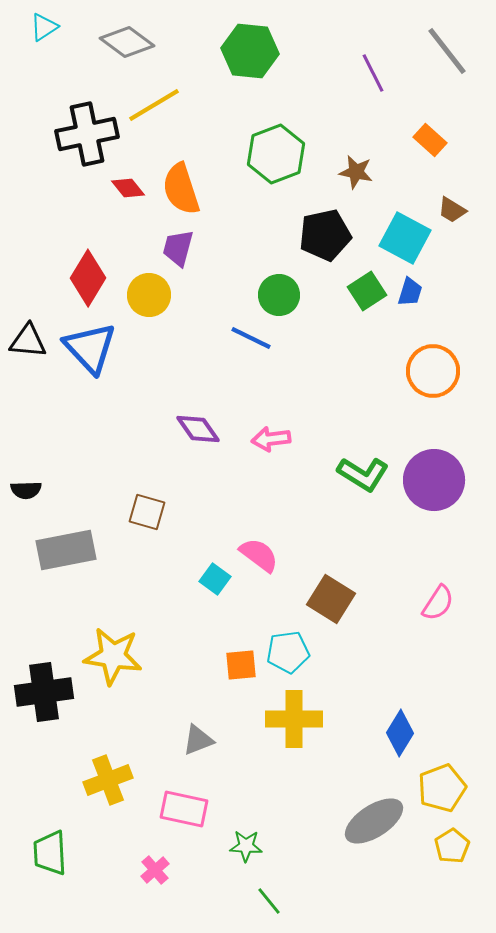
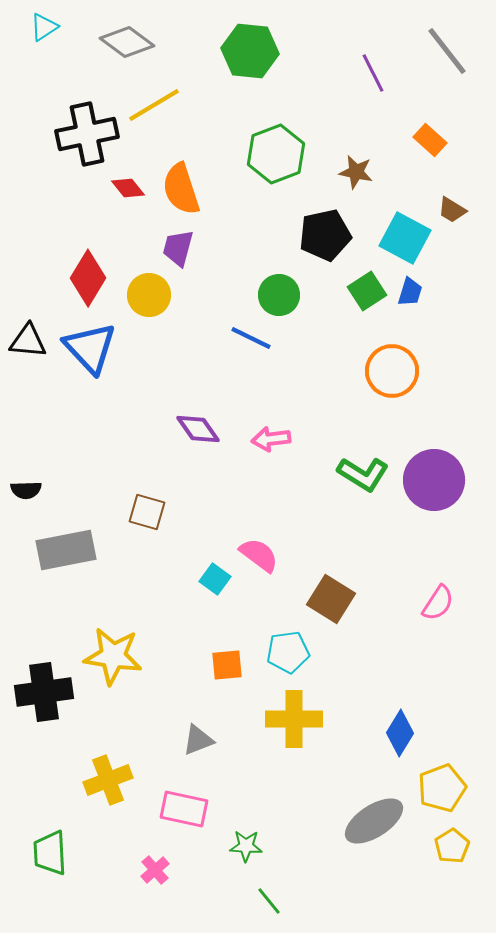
orange circle at (433, 371): moved 41 px left
orange square at (241, 665): moved 14 px left
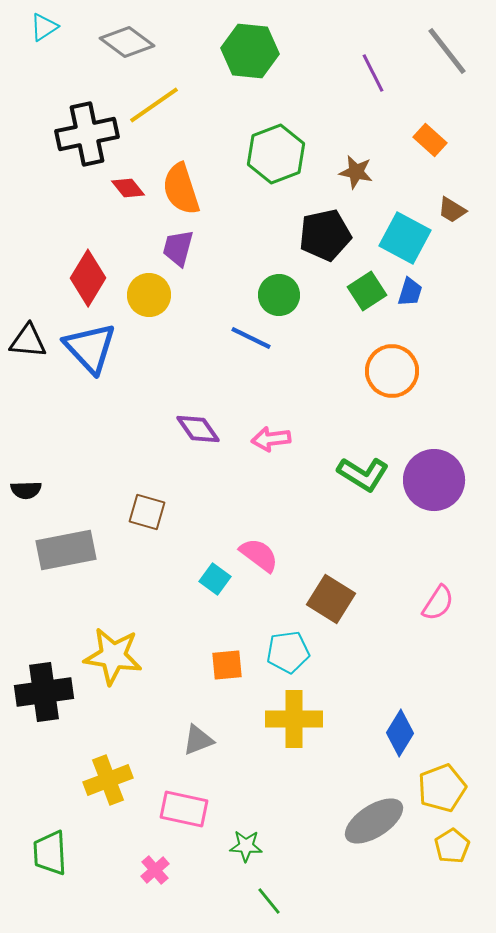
yellow line at (154, 105): rotated 4 degrees counterclockwise
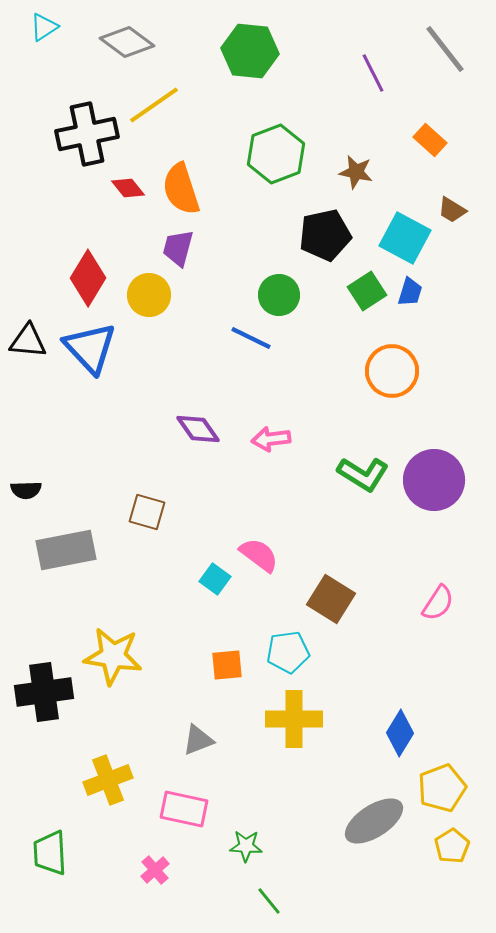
gray line at (447, 51): moved 2 px left, 2 px up
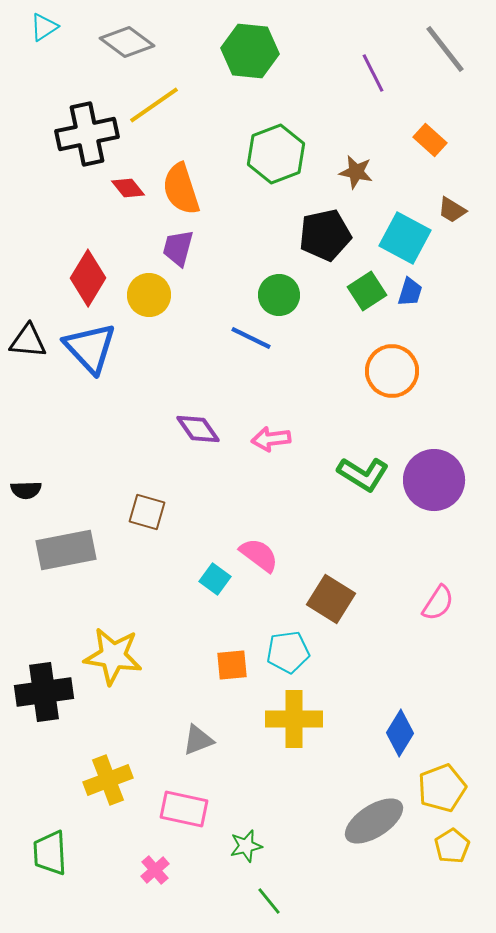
orange square at (227, 665): moved 5 px right
green star at (246, 846): rotated 16 degrees counterclockwise
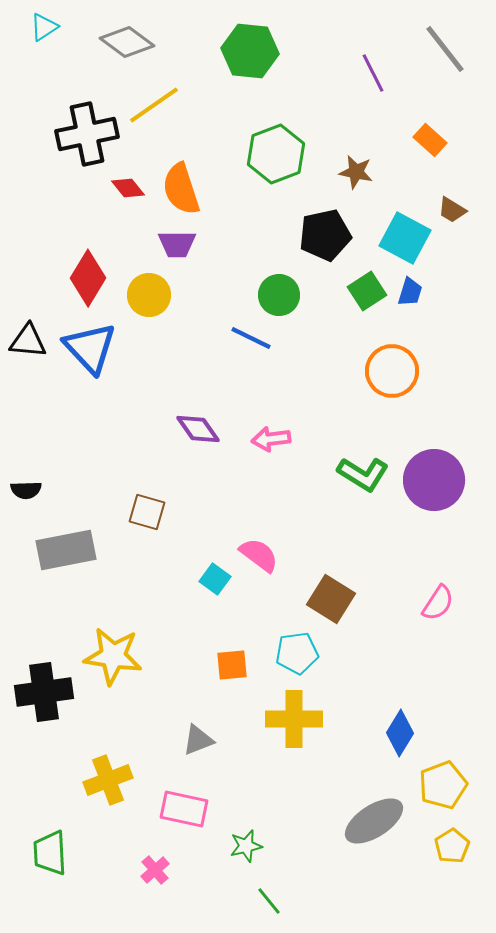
purple trapezoid at (178, 248): moved 1 px left, 4 px up; rotated 105 degrees counterclockwise
cyan pentagon at (288, 652): moved 9 px right, 1 px down
yellow pentagon at (442, 788): moved 1 px right, 3 px up
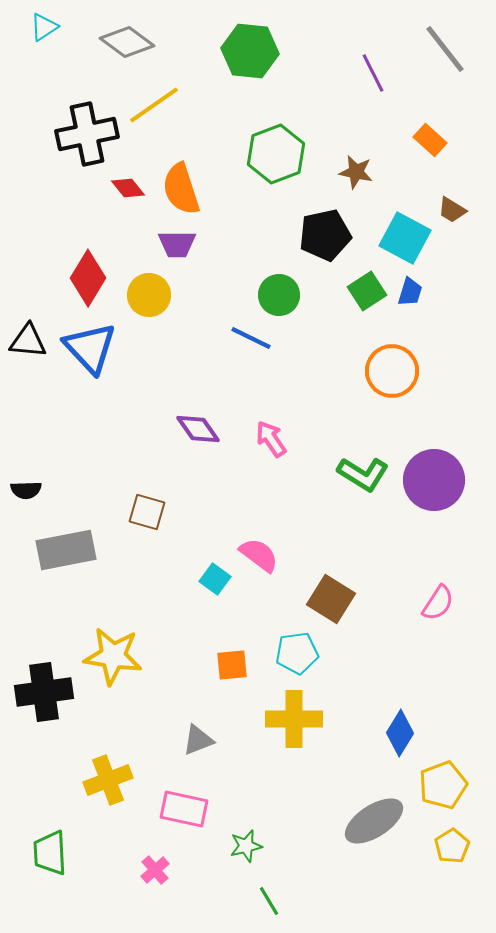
pink arrow at (271, 439): rotated 63 degrees clockwise
green line at (269, 901): rotated 8 degrees clockwise
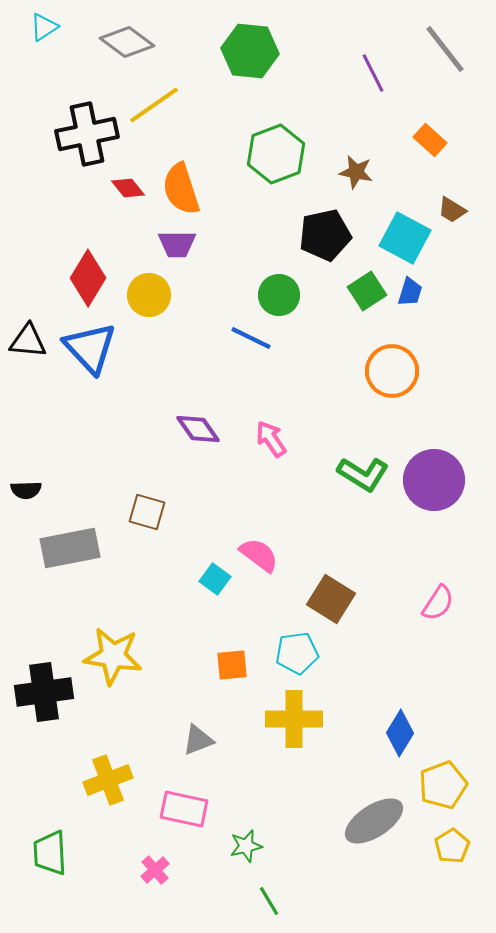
gray rectangle at (66, 550): moved 4 px right, 2 px up
